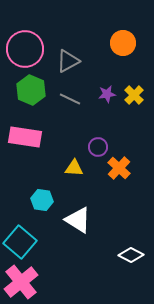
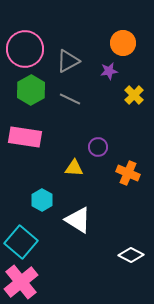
green hexagon: rotated 8 degrees clockwise
purple star: moved 2 px right, 23 px up
orange cross: moved 9 px right, 5 px down; rotated 20 degrees counterclockwise
cyan hexagon: rotated 20 degrees clockwise
cyan square: moved 1 px right
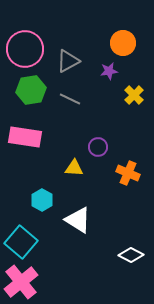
green hexagon: rotated 20 degrees clockwise
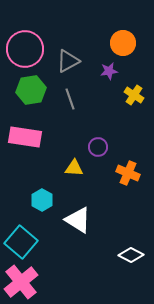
yellow cross: rotated 12 degrees counterclockwise
gray line: rotated 45 degrees clockwise
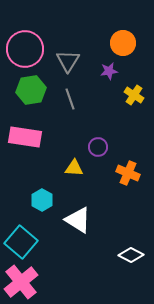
gray triangle: rotated 30 degrees counterclockwise
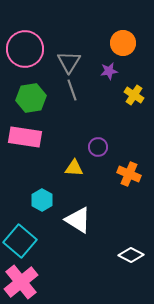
gray triangle: moved 1 px right, 1 px down
green hexagon: moved 8 px down
gray line: moved 2 px right, 9 px up
orange cross: moved 1 px right, 1 px down
cyan square: moved 1 px left, 1 px up
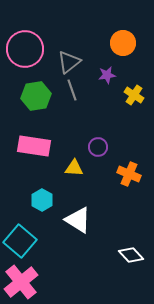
gray triangle: rotated 20 degrees clockwise
purple star: moved 2 px left, 4 px down
green hexagon: moved 5 px right, 2 px up
pink rectangle: moved 9 px right, 9 px down
white diamond: rotated 20 degrees clockwise
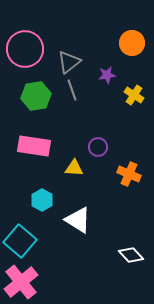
orange circle: moved 9 px right
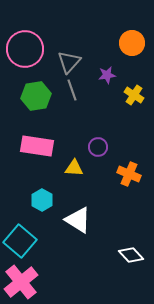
gray triangle: rotated 10 degrees counterclockwise
pink rectangle: moved 3 px right
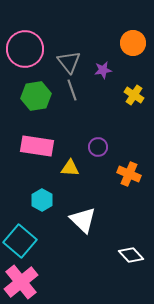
orange circle: moved 1 px right
gray triangle: rotated 20 degrees counterclockwise
purple star: moved 4 px left, 5 px up
yellow triangle: moved 4 px left
white triangle: moved 5 px right; rotated 12 degrees clockwise
